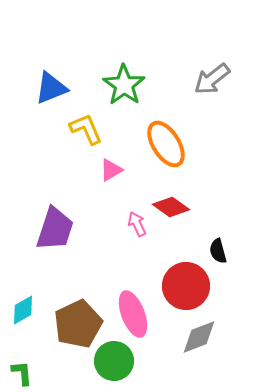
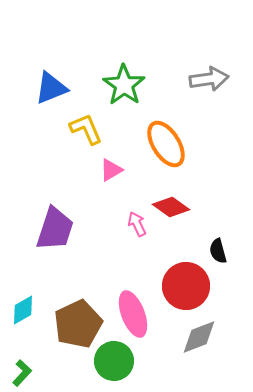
gray arrow: moved 3 px left; rotated 150 degrees counterclockwise
green L-shape: rotated 48 degrees clockwise
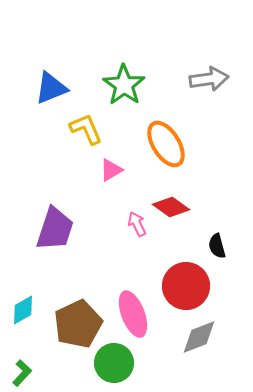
black semicircle: moved 1 px left, 5 px up
green circle: moved 2 px down
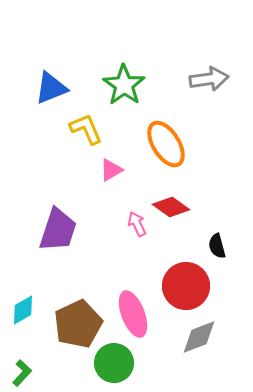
purple trapezoid: moved 3 px right, 1 px down
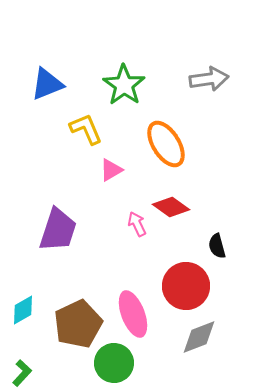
blue triangle: moved 4 px left, 4 px up
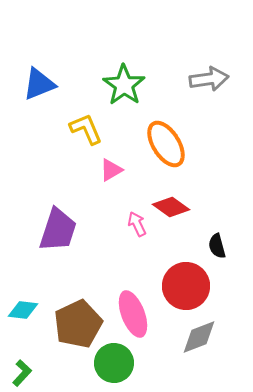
blue triangle: moved 8 px left
cyan diamond: rotated 36 degrees clockwise
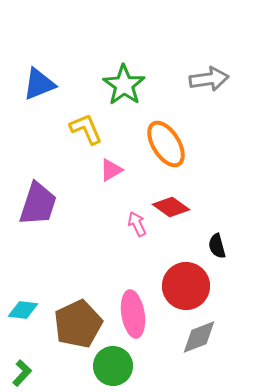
purple trapezoid: moved 20 px left, 26 px up
pink ellipse: rotated 12 degrees clockwise
green circle: moved 1 px left, 3 px down
